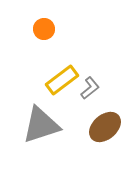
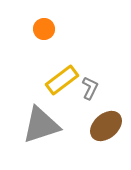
gray L-shape: rotated 25 degrees counterclockwise
brown ellipse: moved 1 px right, 1 px up
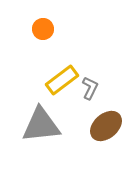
orange circle: moved 1 px left
gray triangle: rotated 12 degrees clockwise
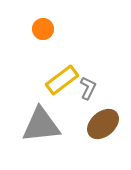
gray L-shape: moved 2 px left
brown ellipse: moved 3 px left, 2 px up
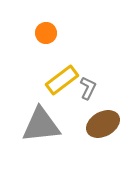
orange circle: moved 3 px right, 4 px down
brown ellipse: rotated 12 degrees clockwise
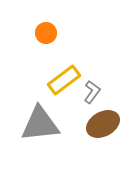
yellow rectangle: moved 2 px right
gray L-shape: moved 4 px right, 4 px down; rotated 10 degrees clockwise
gray triangle: moved 1 px left, 1 px up
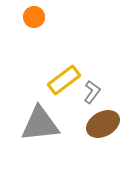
orange circle: moved 12 px left, 16 px up
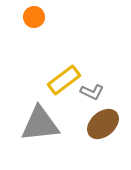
gray L-shape: rotated 80 degrees clockwise
brown ellipse: rotated 12 degrees counterclockwise
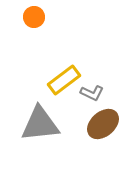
gray L-shape: moved 1 px down
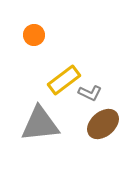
orange circle: moved 18 px down
gray L-shape: moved 2 px left
